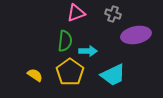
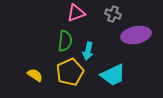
cyan arrow: rotated 102 degrees clockwise
yellow pentagon: rotated 12 degrees clockwise
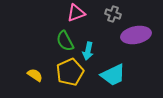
green semicircle: rotated 145 degrees clockwise
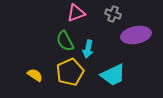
cyan arrow: moved 2 px up
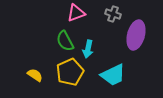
purple ellipse: rotated 64 degrees counterclockwise
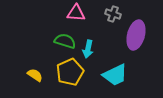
pink triangle: rotated 24 degrees clockwise
green semicircle: rotated 135 degrees clockwise
cyan trapezoid: moved 2 px right
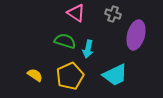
pink triangle: rotated 30 degrees clockwise
yellow pentagon: moved 4 px down
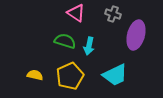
cyan arrow: moved 1 px right, 3 px up
yellow semicircle: rotated 21 degrees counterclockwise
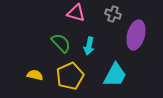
pink triangle: rotated 18 degrees counterclockwise
green semicircle: moved 4 px left, 2 px down; rotated 30 degrees clockwise
cyan trapezoid: rotated 36 degrees counterclockwise
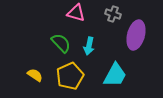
yellow semicircle: rotated 21 degrees clockwise
